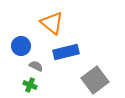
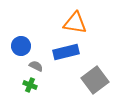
orange triangle: moved 23 px right; rotated 30 degrees counterclockwise
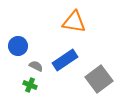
orange triangle: moved 1 px left, 1 px up
blue circle: moved 3 px left
blue rectangle: moved 1 px left, 8 px down; rotated 20 degrees counterclockwise
gray square: moved 4 px right, 1 px up
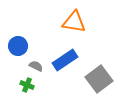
green cross: moved 3 px left
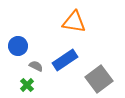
green cross: rotated 24 degrees clockwise
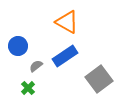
orange triangle: moved 7 px left; rotated 20 degrees clockwise
blue rectangle: moved 4 px up
gray semicircle: rotated 64 degrees counterclockwise
green cross: moved 1 px right, 3 px down
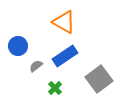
orange triangle: moved 3 px left
green cross: moved 27 px right
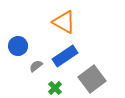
gray square: moved 7 px left
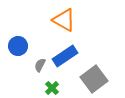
orange triangle: moved 2 px up
gray semicircle: moved 4 px right, 1 px up; rotated 24 degrees counterclockwise
gray square: moved 2 px right
green cross: moved 3 px left
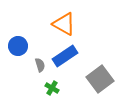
orange triangle: moved 4 px down
gray semicircle: rotated 136 degrees clockwise
gray square: moved 6 px right
green cross: rotated 16 degrees counterclockwise
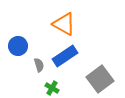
gray semicircle: moved 1 px left
